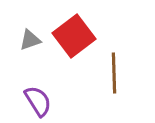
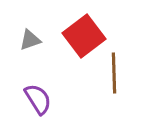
red square: moved 10 px right
purple semicircle: moved 2 px up
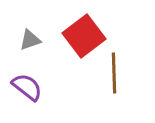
purple semicircle: moved 11 px left, 12 px up; rotated 20 degrees counterclockwise
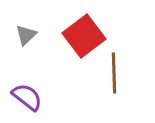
gray triangle: moved 4 px left, 5 px up; rotated 25 degrees counterclockwise
purple semicircle: moved 10 px down
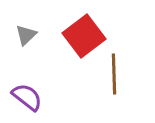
brown line: moved 1 px down
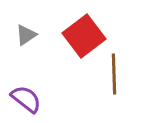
gray triangle: rotated 10 degrees clockwise
purple semicircle: moved 1 px left, 2 px down
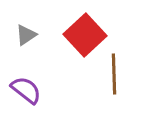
red square: moved 1 px right, 1 px up; rotated 6 degrees counterclockwise
purple semicircle: moved 9 px up
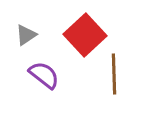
purple semicircle: moved 18 px right, 15 px up
